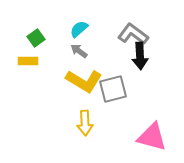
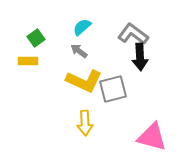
cyan semicircle: moved 3 px right, 2 px up
black arrow: moved 1 px down
yellow L-shape: rotated 6 degrees counterclockwise
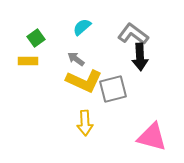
gray arrow: moved 3 px left, 8 px down
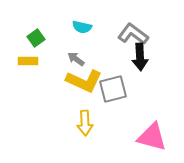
cyan semicircle: rotated 126 degrees counterclockwise
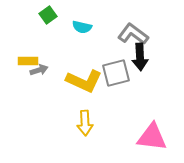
green square: moved 12 px right, 23 px up
gray arrow: moved 37 px left, 11 px down; rotated 126 degrees clockwise
gray square: moved 3 px right, 16 px up
pink triangle: rotated 8 degrees counterclockwise
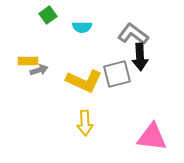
cyan semicircle: rotated 12 degrees counterclockwise
gray square: moved 1 px right, 1 px down
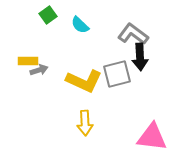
cyan semicircle: moved 2 px left, 2 px up; rotated 42 degrees clockwise
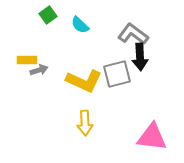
yellow rectangle: moved 1 px left, 1 px up
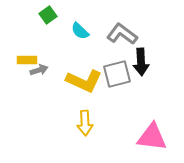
cyan semicircle: moved 6 px down
gray L-shape: moved 11 px left
black arrow: moved 1 px right, 5 px down
